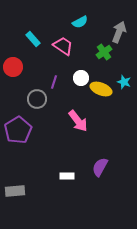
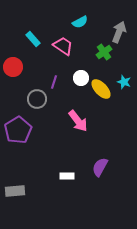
yellow ellipse: rotated 25 degrees clockwise
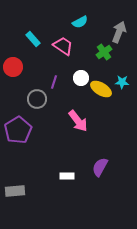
cyan star: moved 2 px left; rotated 16 degrees counterclockwise
yellow ellipse: rotated 15 degrees counterclockwise
